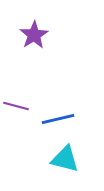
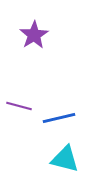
purple line: moved 3 px right
blue line: moved 1 px right, 1 px up
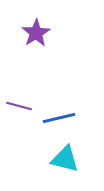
purple star: moved 2 px right, 2 px up
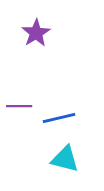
purple line: rotated 15 degrees counterclockwise
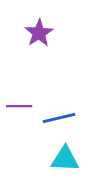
purple star: moved 3 px right
cyan triangle: rotated 12 degrees counterclockwise
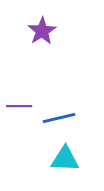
purple star: moved 3 px right, 2 px up
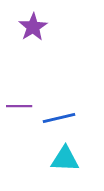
purple star: moved 9 px left, 4 px up
